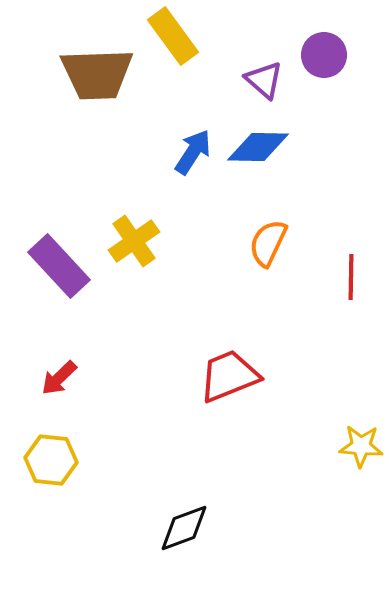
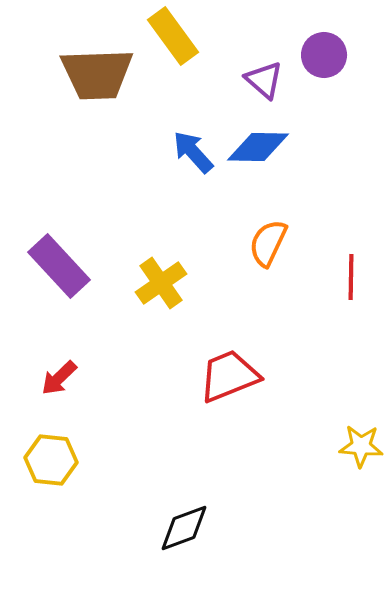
blue arrow: rotated 75 degrees counterclockwise
yellow cross: moved 27 px right, 42 px down
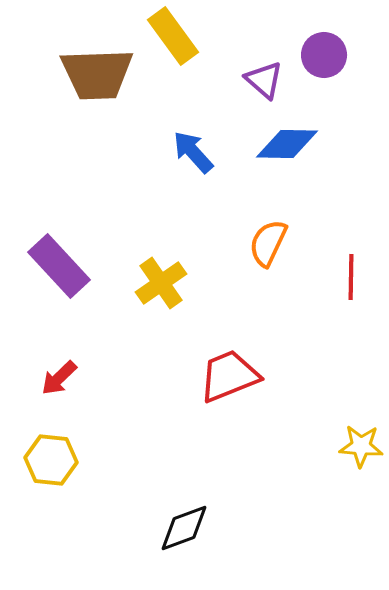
blue diamond: moved 29 px right, 3 px up
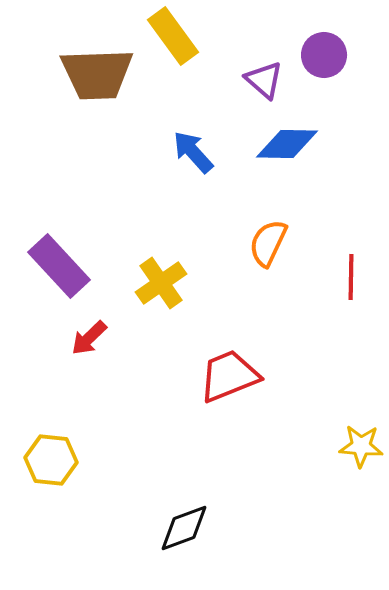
red arrow: moved 30 px right, 40 px up
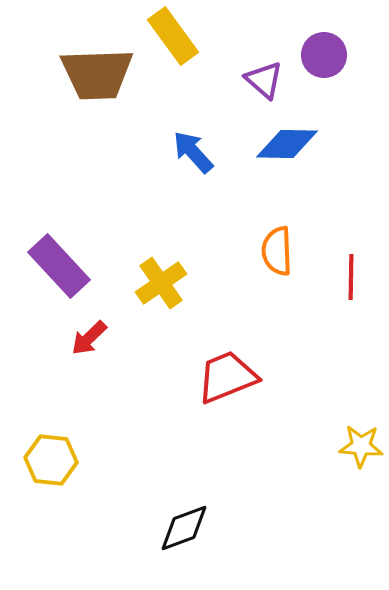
orange semicircle: moved 9 px right, 8 px down; rotated 27 degrees counterclockwise
red trapezoid: moved 2 px left, 1 px down
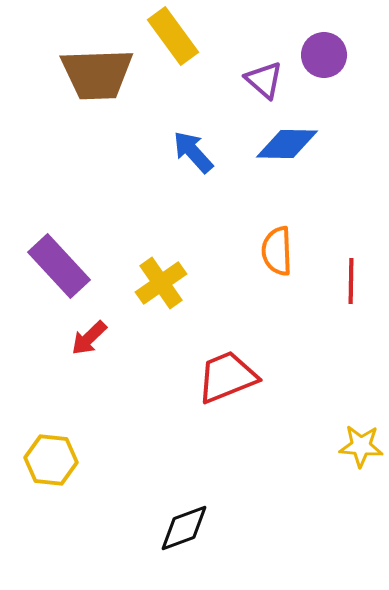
red line: moved 4 px down
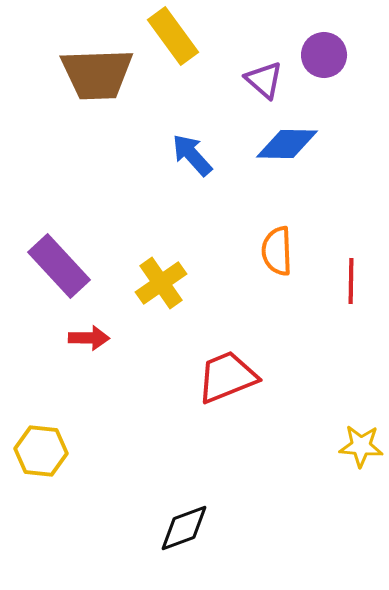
blue arrow: moved 1 px left, 3 px down
red arrow: rotated 135 degrees counterclockwise
yellow hexagon: moved 10 px left, 9 px up
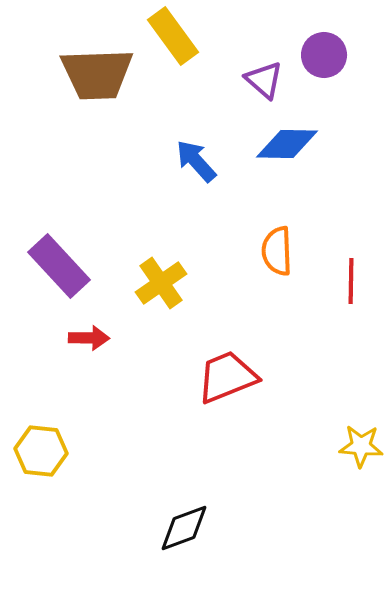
blue arrow: moved 4 px right, 6 px down
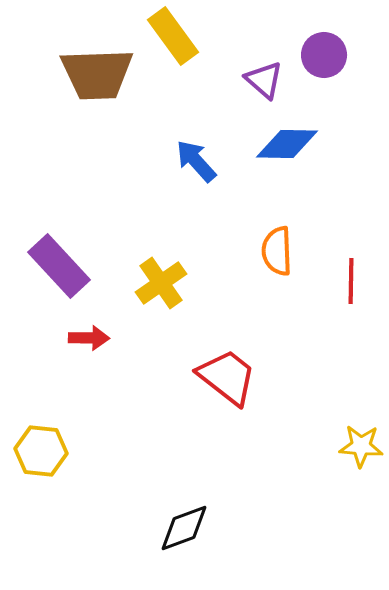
red trapezoid: rotated 60 degrees clockwise
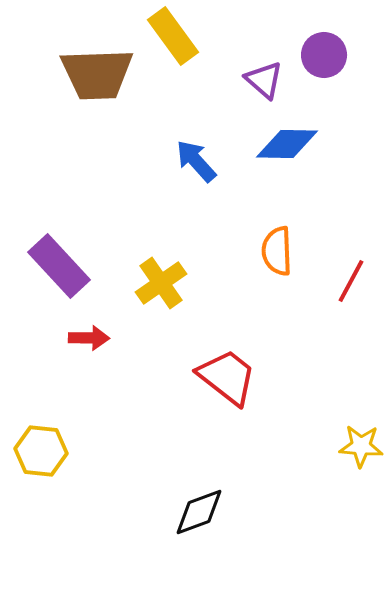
red line: rotated 27 degrees clockwise
black diamond: moved 15 px right, 16 px up
